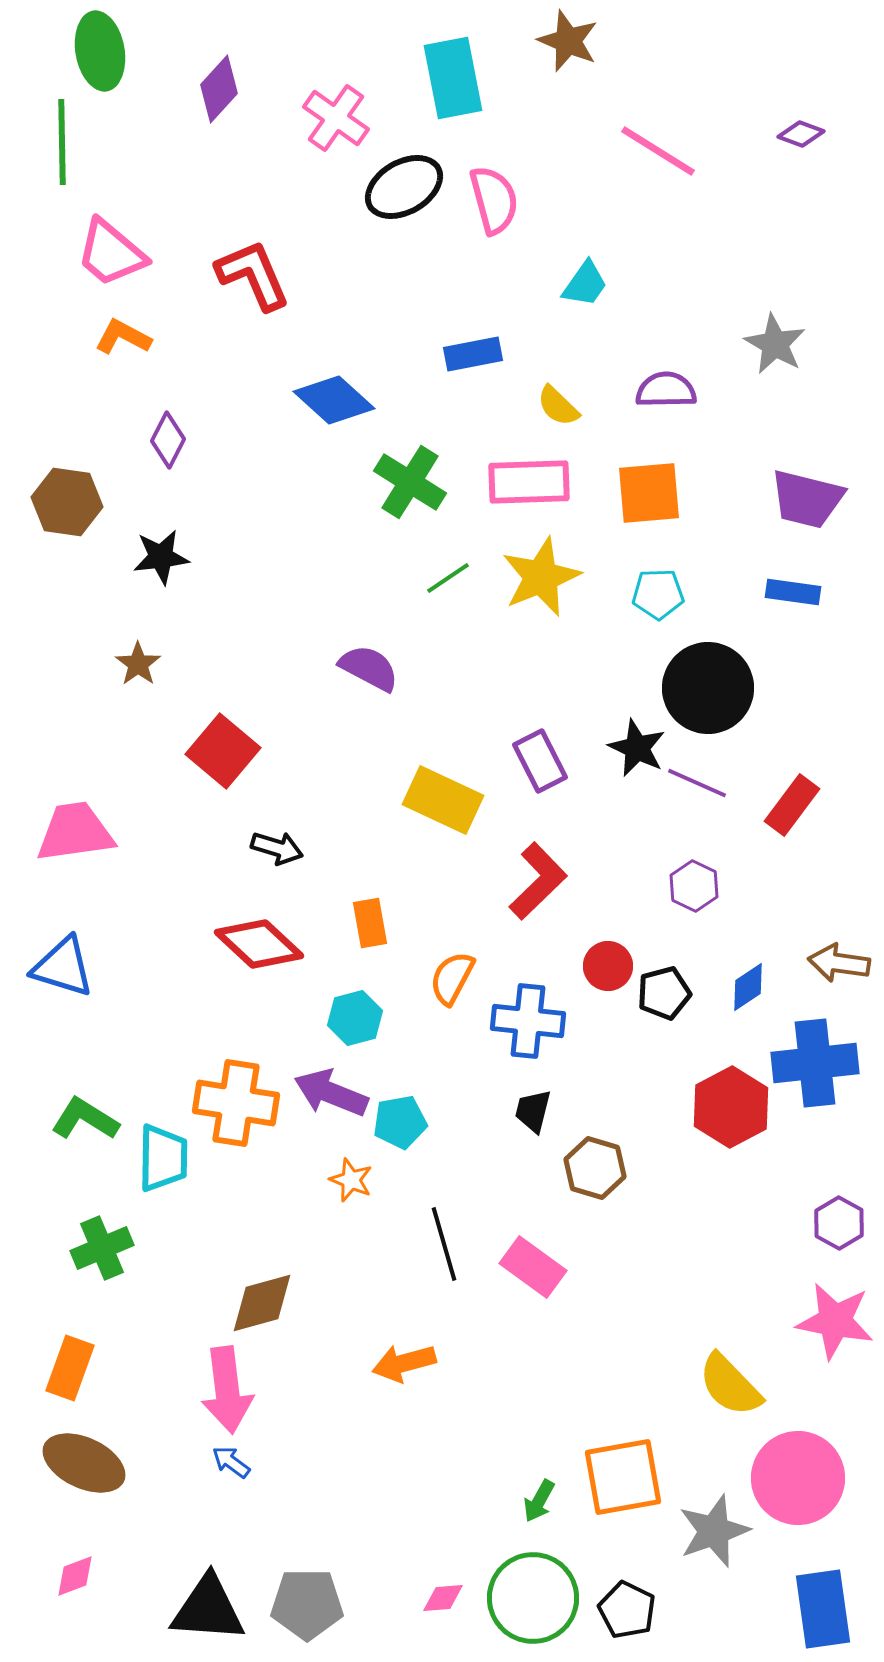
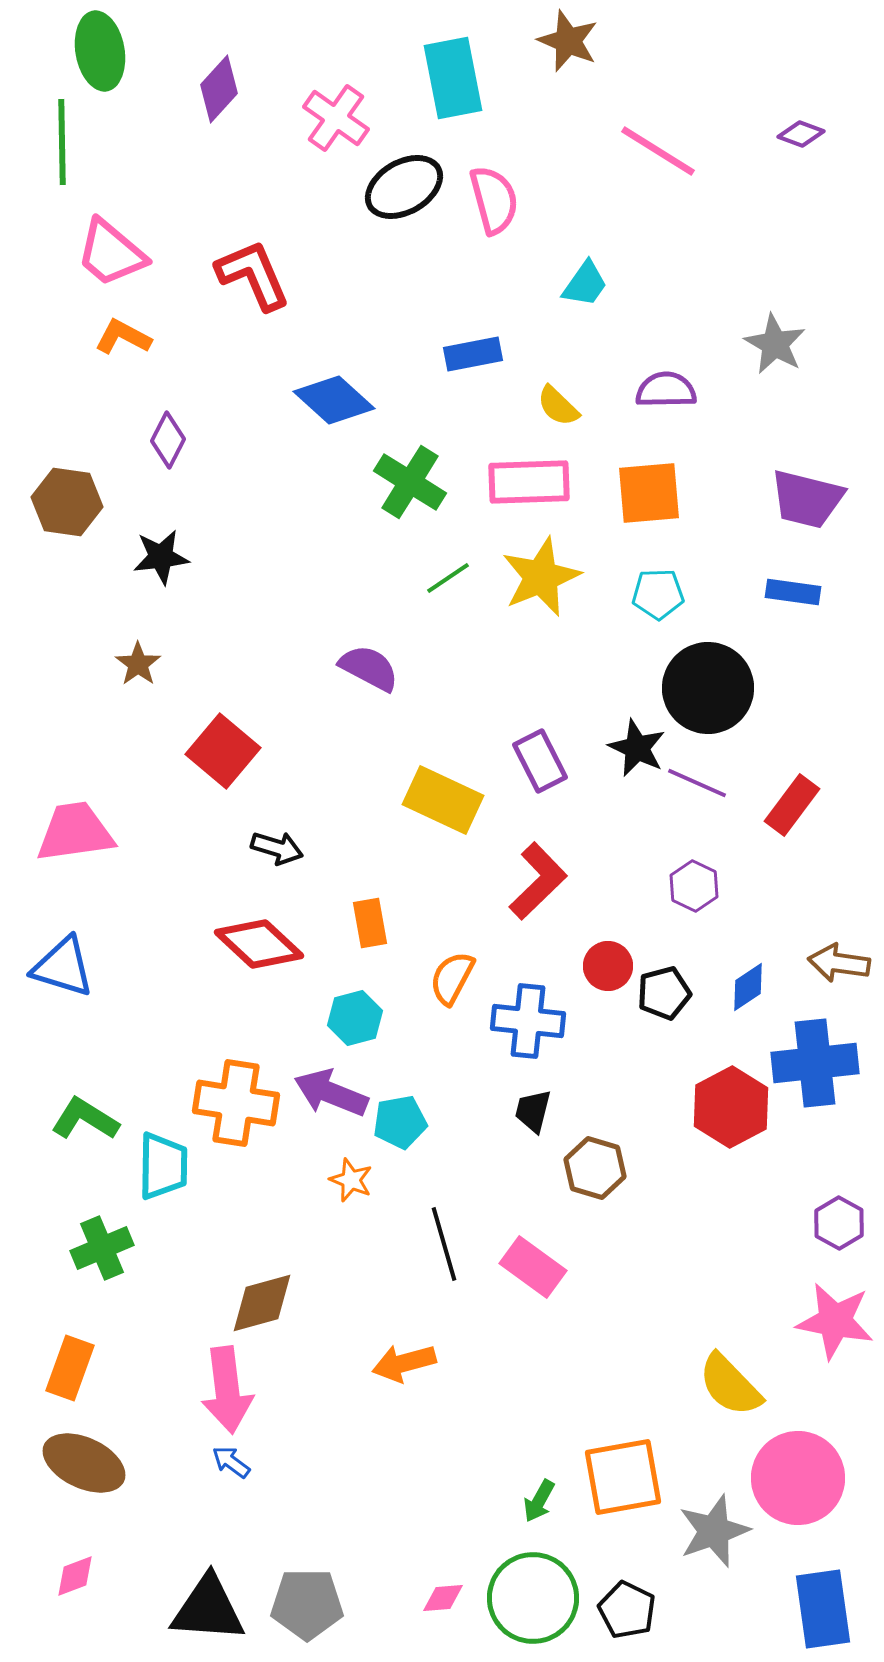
cyan trapezoid at (163, 1158): moved 8 px down
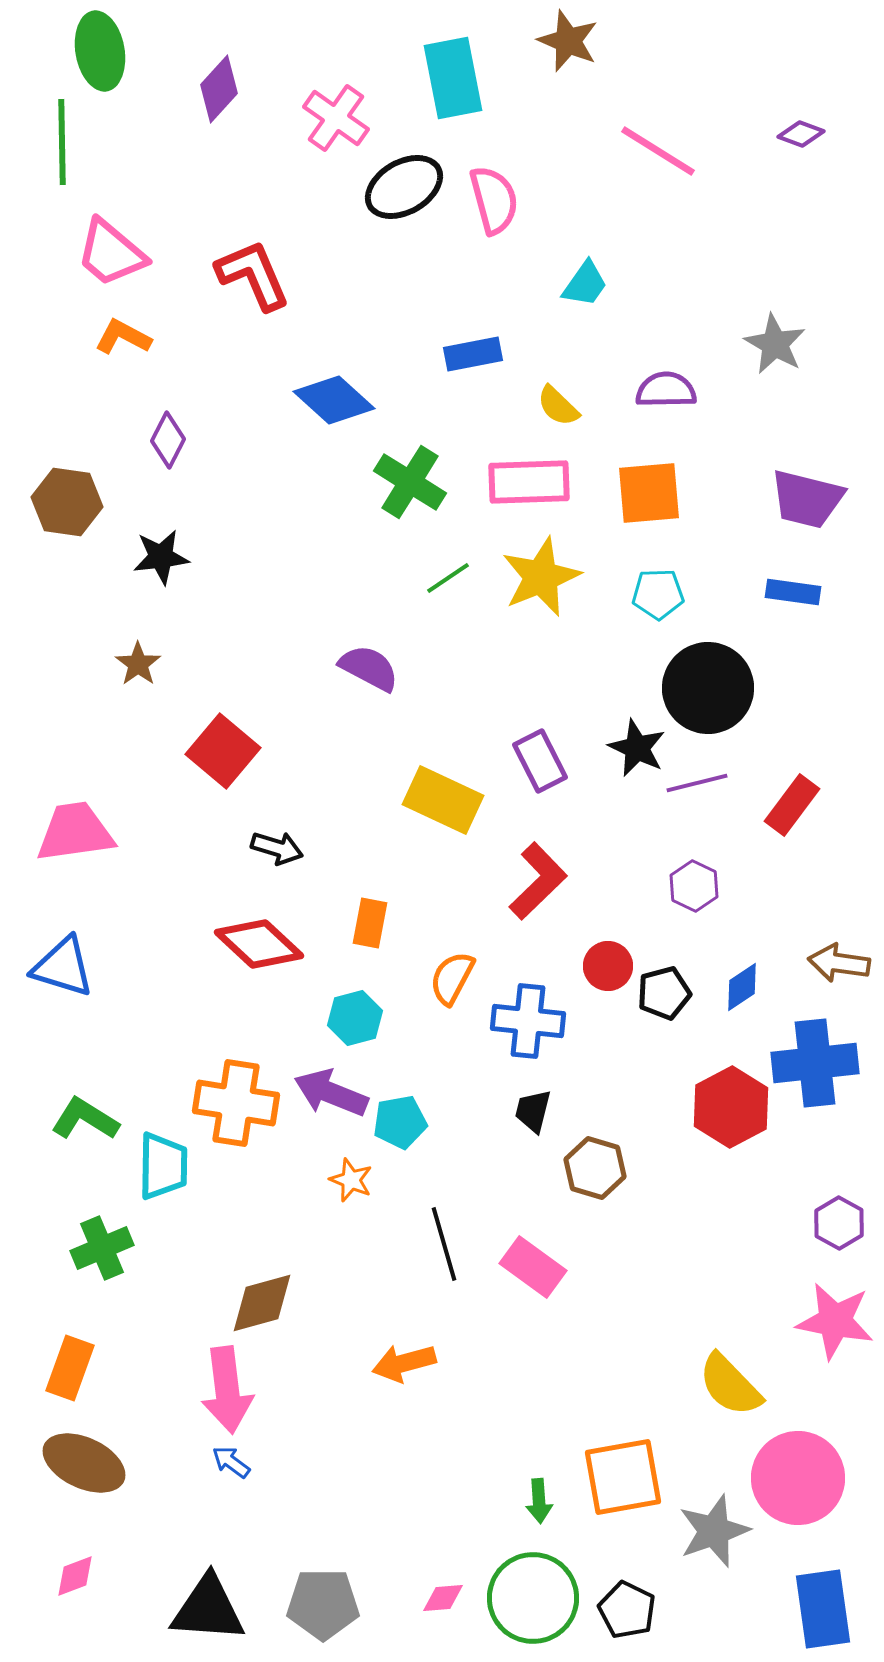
purple line at (697, 783): rotated 38 degrees counterclockwise
orange rectangle at (370, 923): rotated 21 degrees clockwise
blue diamond at (748, 987): moved 6 px left
green arrow at (539, 1501): rotated 33 degrees counterclockwise
gray pentagon at (307, 1604): moved 16 px right
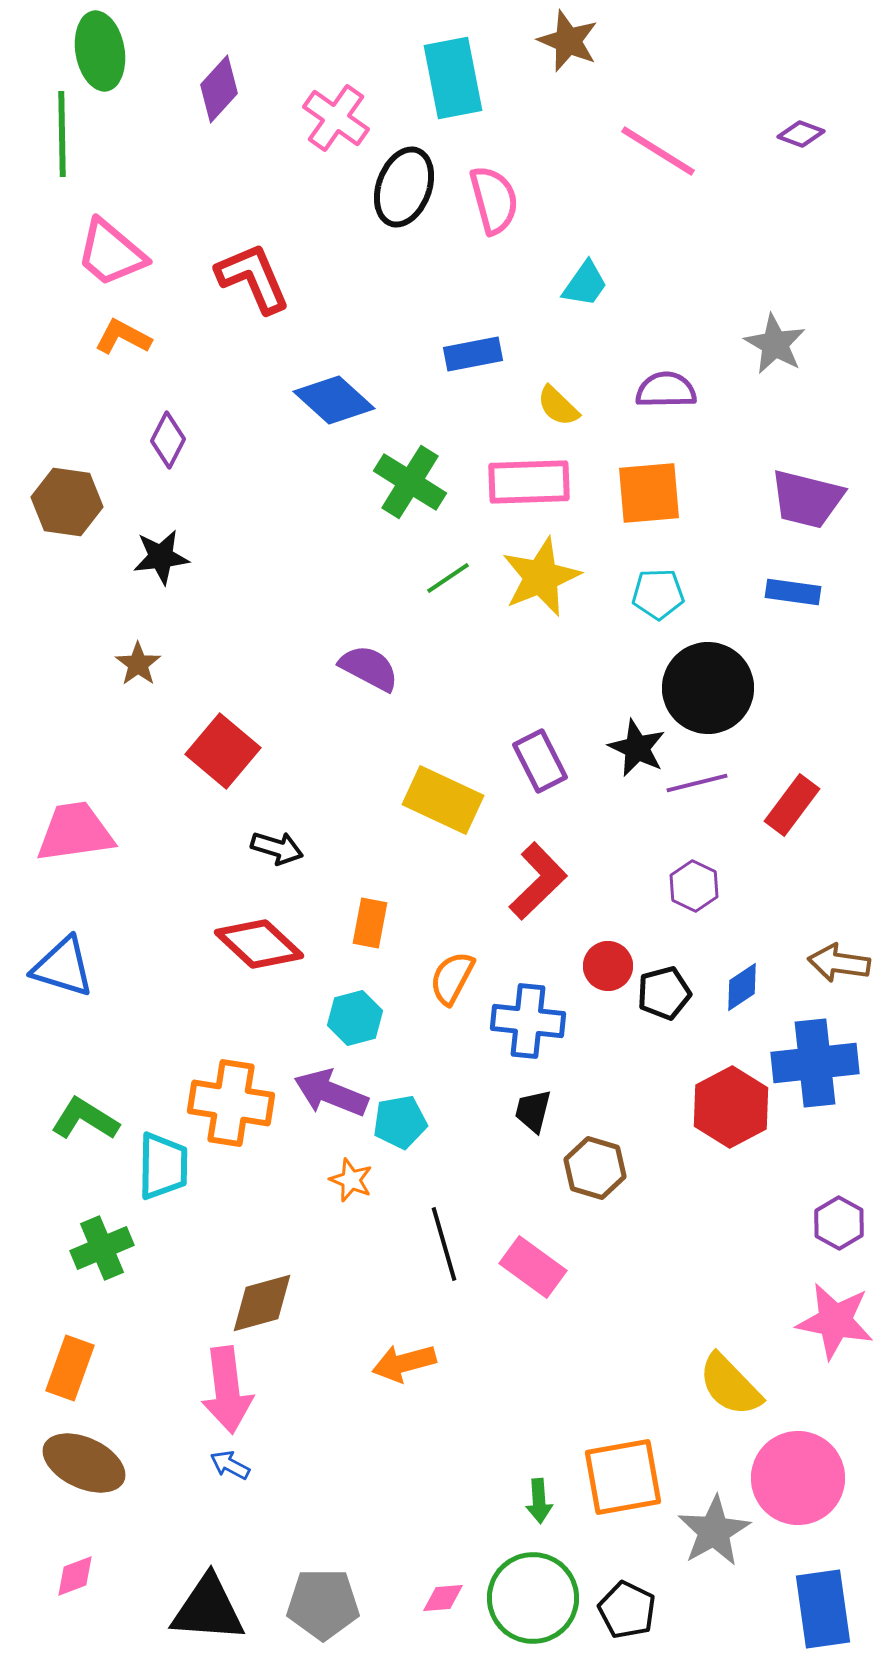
green line at (62, 142): moved 8 px up
black ellipse at (404, 187): rotated 40 degrees counterclockwise
red L-shape at (253, 275): moved 3 px down
orange cross at (236, 1103): moved 5 px left
blue arrow at (231, 1462): moved 1 px left, 3 px down; rotated 9 degrees counterclockwise
gray star at (714, 1531): rotated 10 degrees counterclockwise
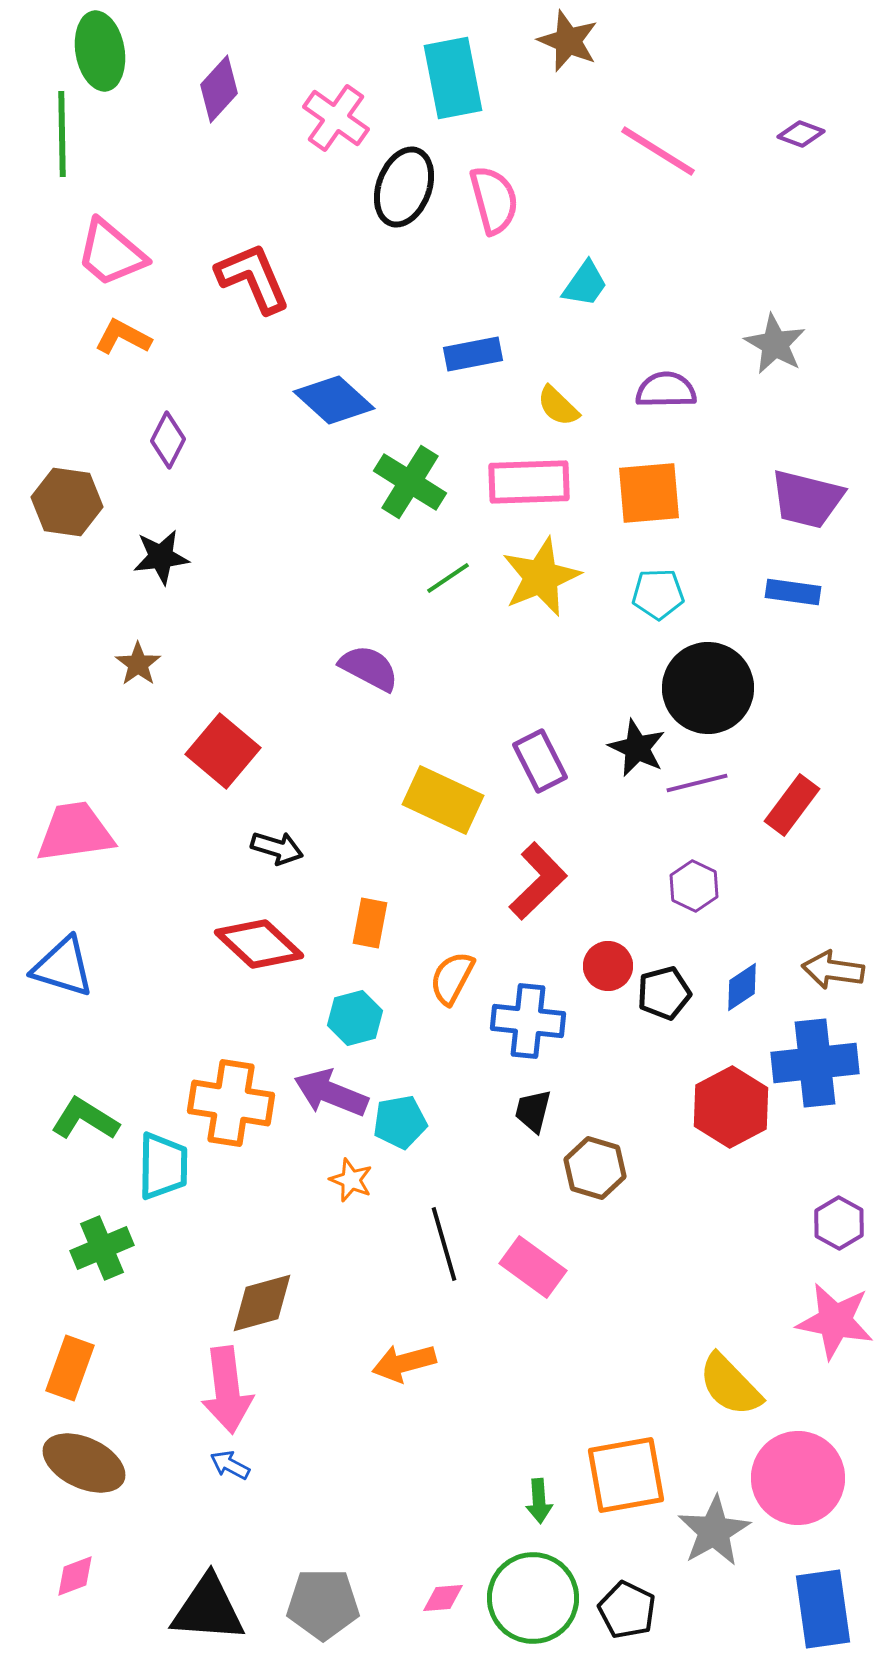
brown arrow at (839, 963): moved 6 px left, 7 px down
orange square at (623, 1477): moved 3 px right, 2 px up
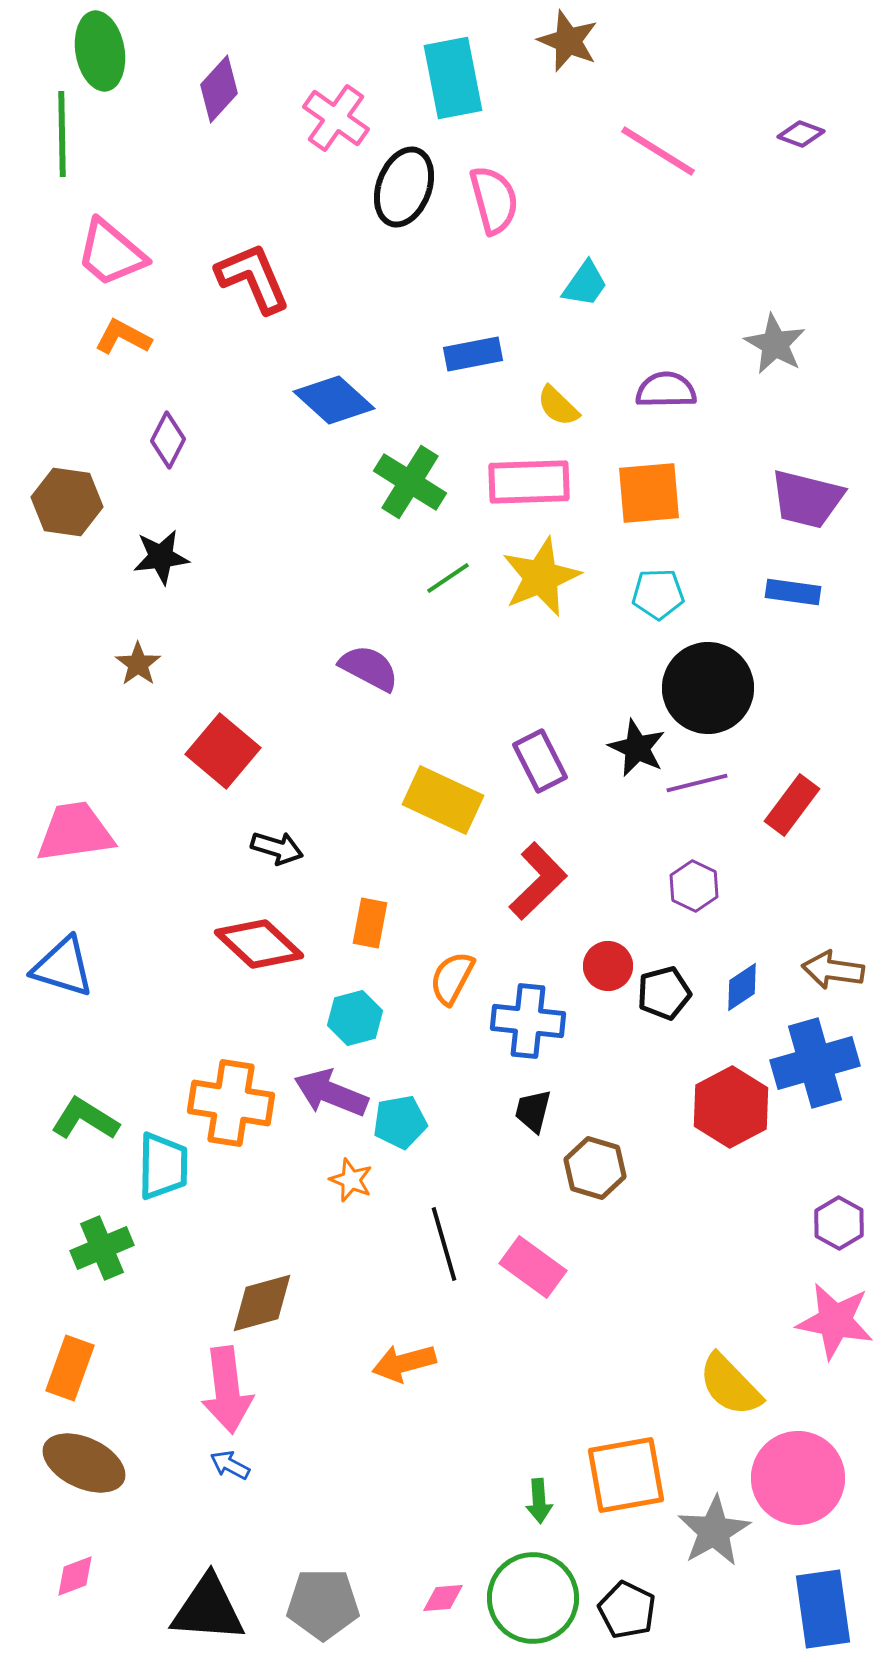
blue cross at (815, 1063): rotated 10 degrees counterclockwise
